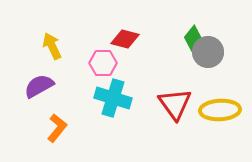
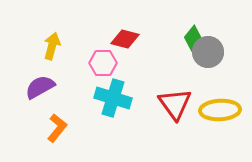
yellow arrow: rotated 40 degrees clockwise
purple semicircle: moved 1 px right, 1 px down
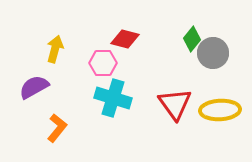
green diamond: moved 1 px left, 1 px down
yellow arrow: moved 3 px right, 3 px down
gray circle: moved 5 px right, 1 px down
purple semicircle: moved 6 px left
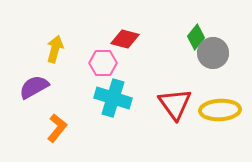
green diamond: moved 4 px right, 2 px up
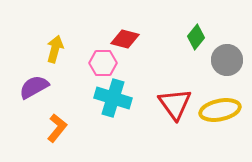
gray circle: moved 14 px right, 7 px down
yellow ellipse: rotated 9 degrees counterclockwise
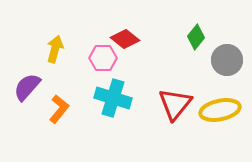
red diamond: rotated 24 degrees clockwise
pink hexagon: moved 5 px up
purple semicircle: moved 7 px left; rotated 20 degrees counterclockwise
red triangle: rotated 15 degrees clockwise
orange L-shape: moved 2 px right, 19 px up
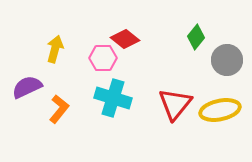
purple semicircle: rotated 24 degrees clockwise
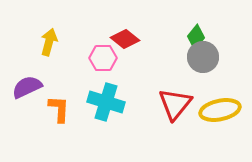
yellow arrow: moved 6 px left, 7 px up
gray circle: moved 24 px left, 3 px up
cyan cross: moved 7 px left, 4 px down
orange L-shape: rotated 36 degrees counterclockwise
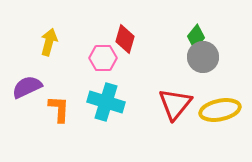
red diamond: rotated 68 degrees clockwise
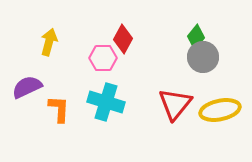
red diamond: moved 2 px left; rotated 12 degrees clockwise
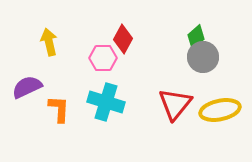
green diamond: rotated 10 degrees clockwise
yellow arrow: rotated 28 degrees counterclockwise
